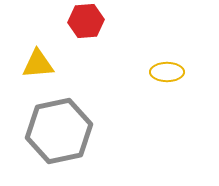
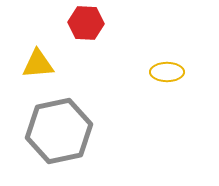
red hexagon: moved 2 px down; rotated 8 degrees clockwise
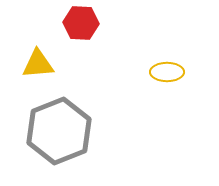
red hexagon: moved 5 px left
gray hexagon: rotated 10 degrees counterclockwise
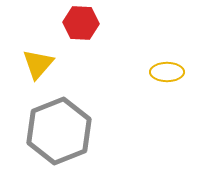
yellow triangle: rotated 44 degrees counterclockwise
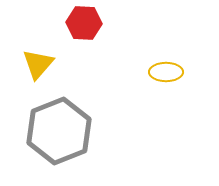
red hexagon: moved 3 px right
yellow ellipse: moved 1 px left
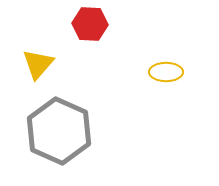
red hexagon: moved 6 px right, 1 px down
gray hexagon: rotated 14 degrees counterclockwise
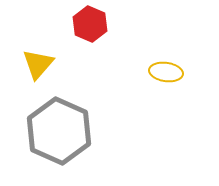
red hexagon: rotated 20 degrees clockwise
yellow ellipse: rotated 8 degrees clockwise
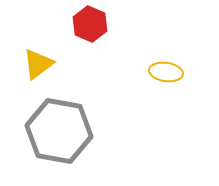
yellow triangle: rotated 12 degrees clockwise
gray hexagon: rotated 14 degrees counterclockwise
